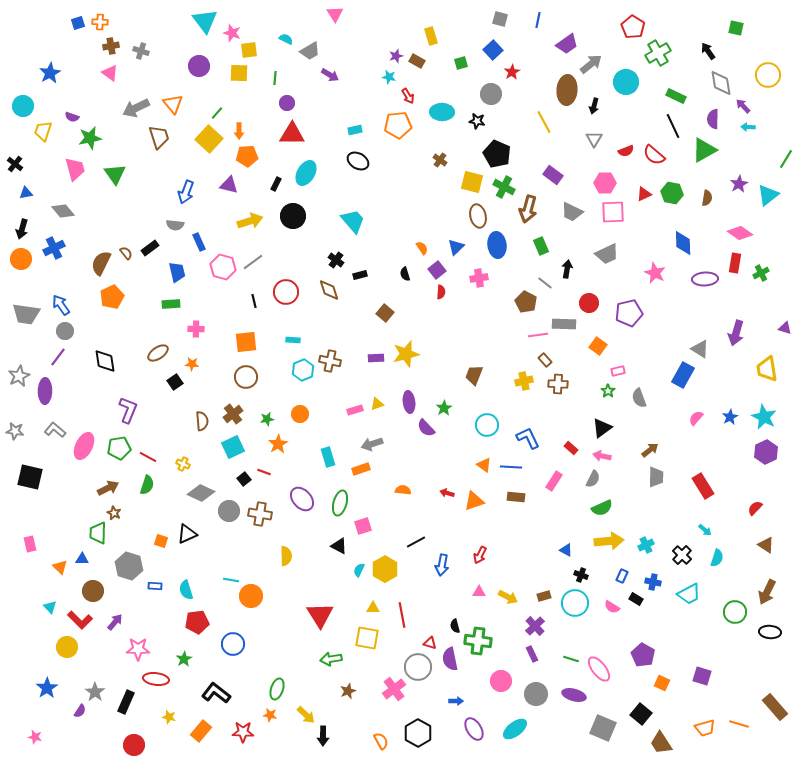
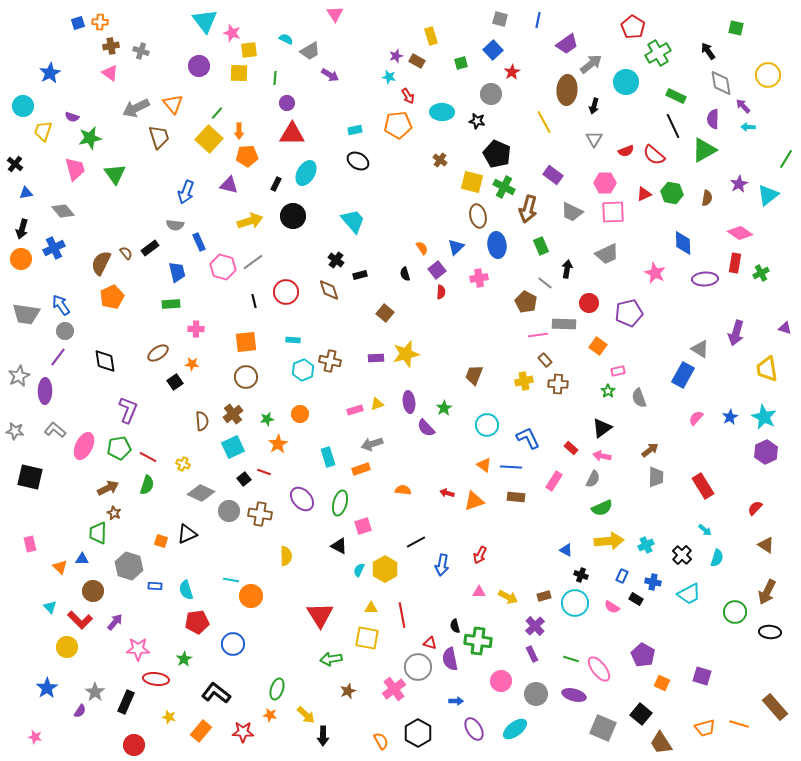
yellow triangle at (373, 608): moved 2 px left
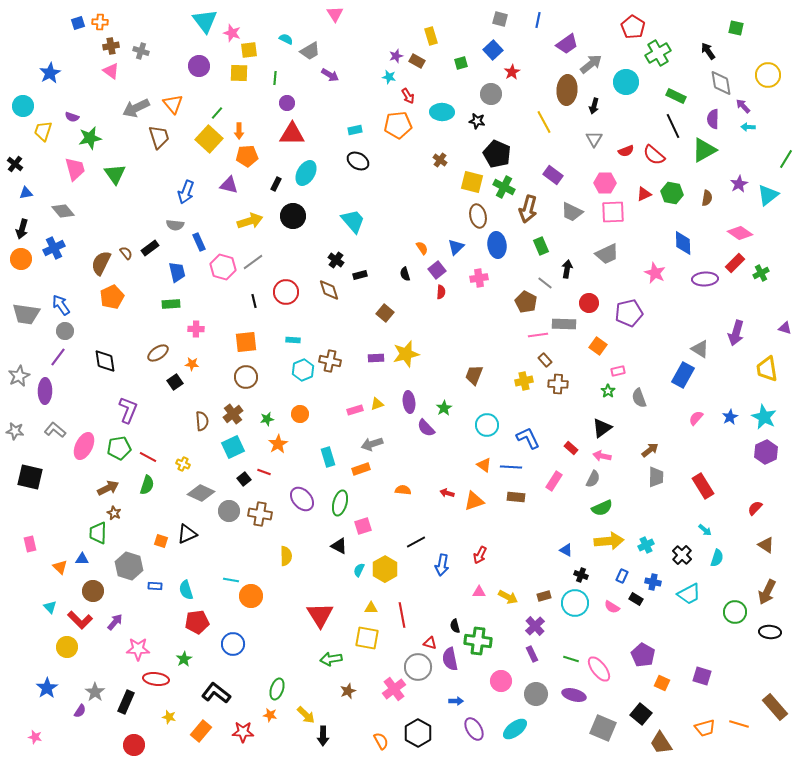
pink triangle at (110, 73): moved 1 px right, 2 px up
red rectangle at (735, 263): rotated 36 degrees clockwise
